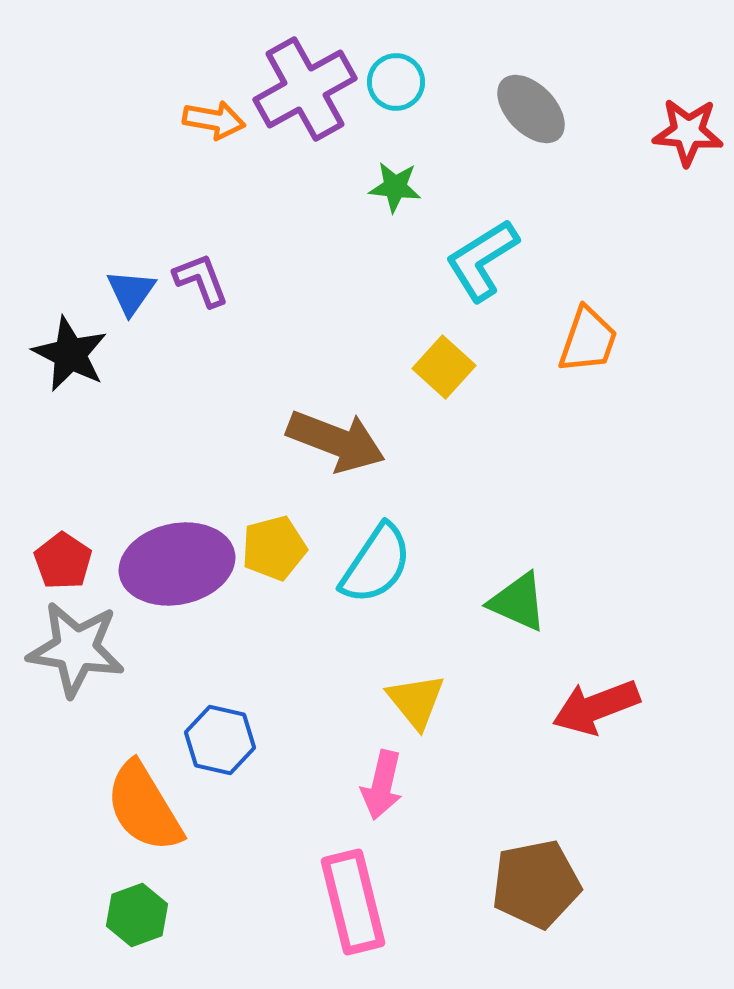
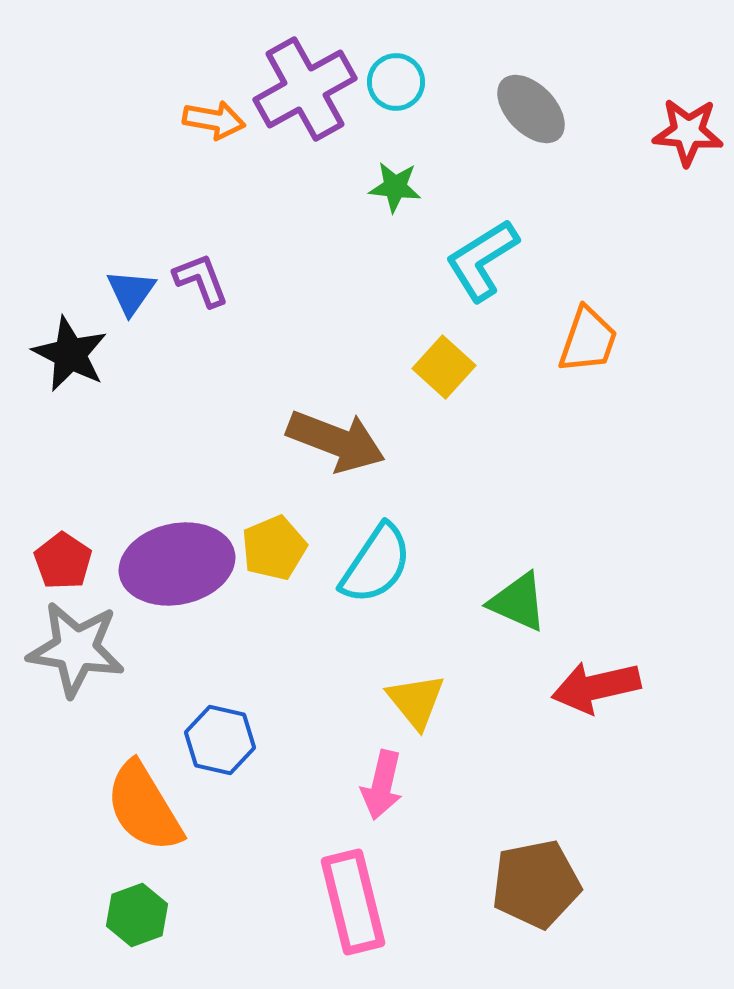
yellow pentagon: rotated 8 degrees counterclockwise
red arrow: moved 20 px up; rotated 8 degrees clockwise
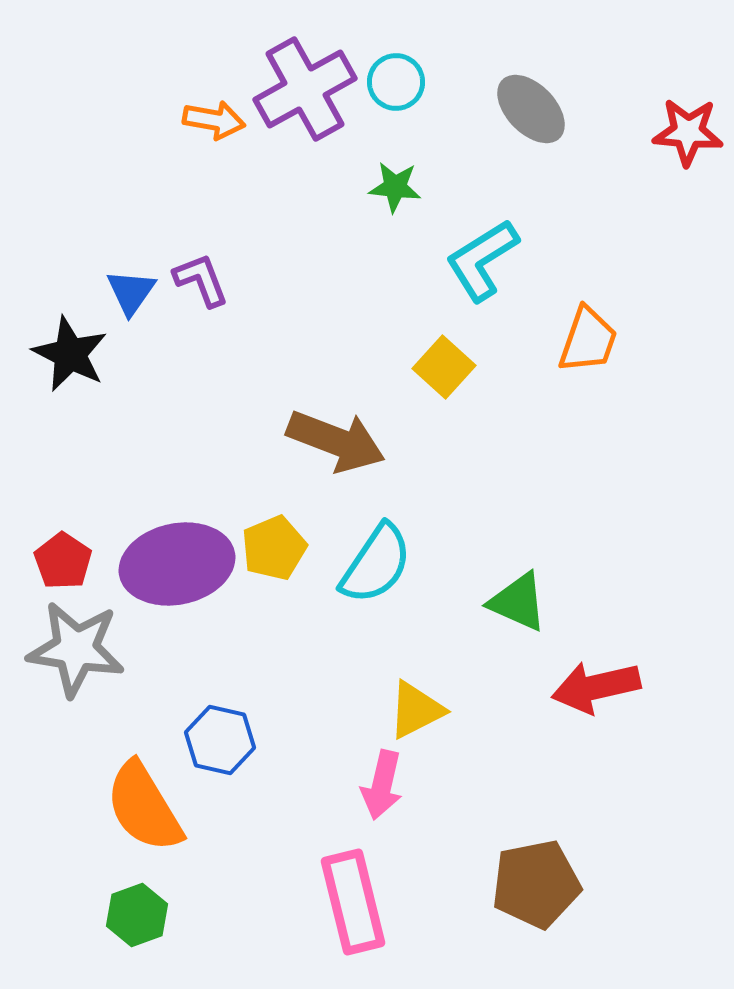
yellow triangle: moved 9 px down; rotated 42 degrees clockwise
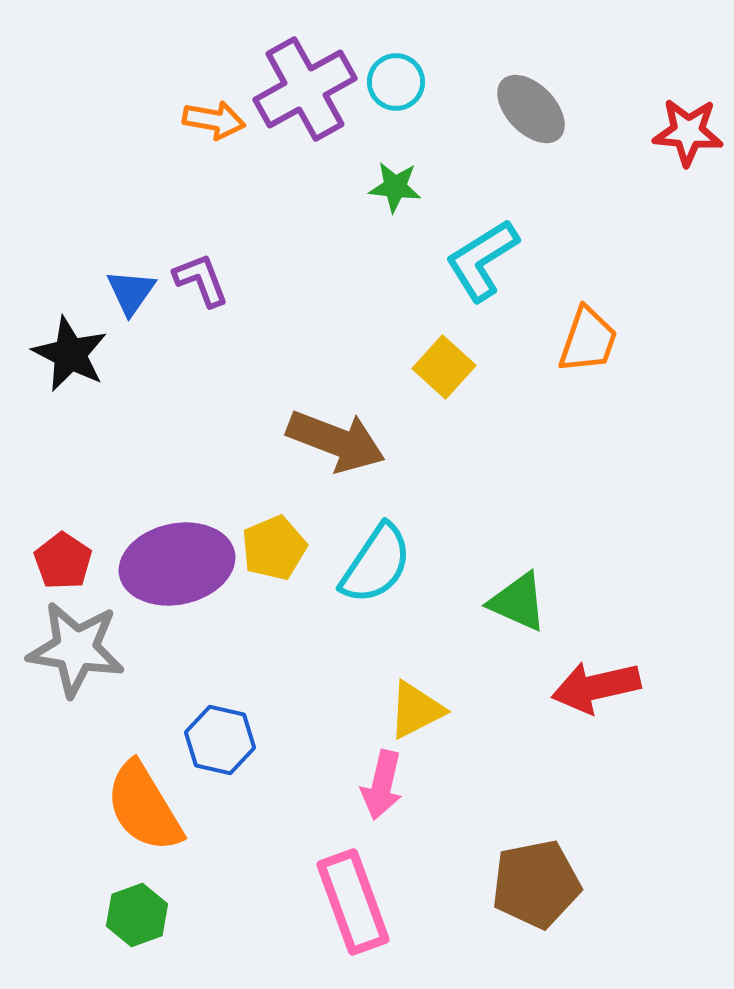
pink rectangle: rotated 6 degrees counterclockwise
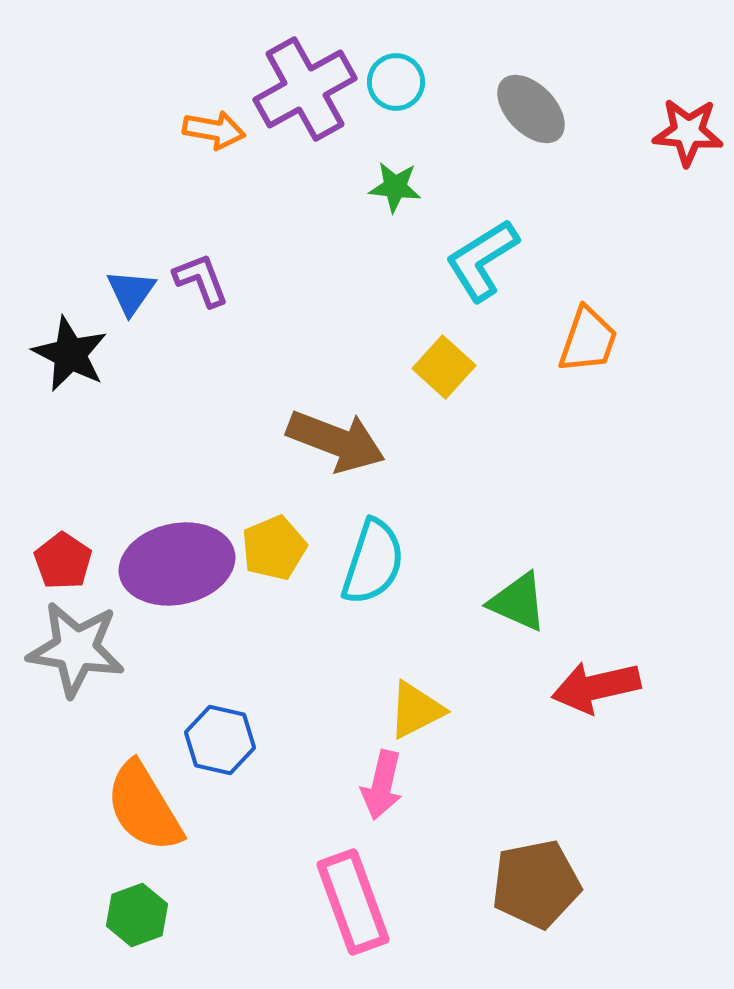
orange arrow: moved 10 px down
cyan semicircle: moved 3 px left, 2 px up; rotated 16 degrees counterclockwise
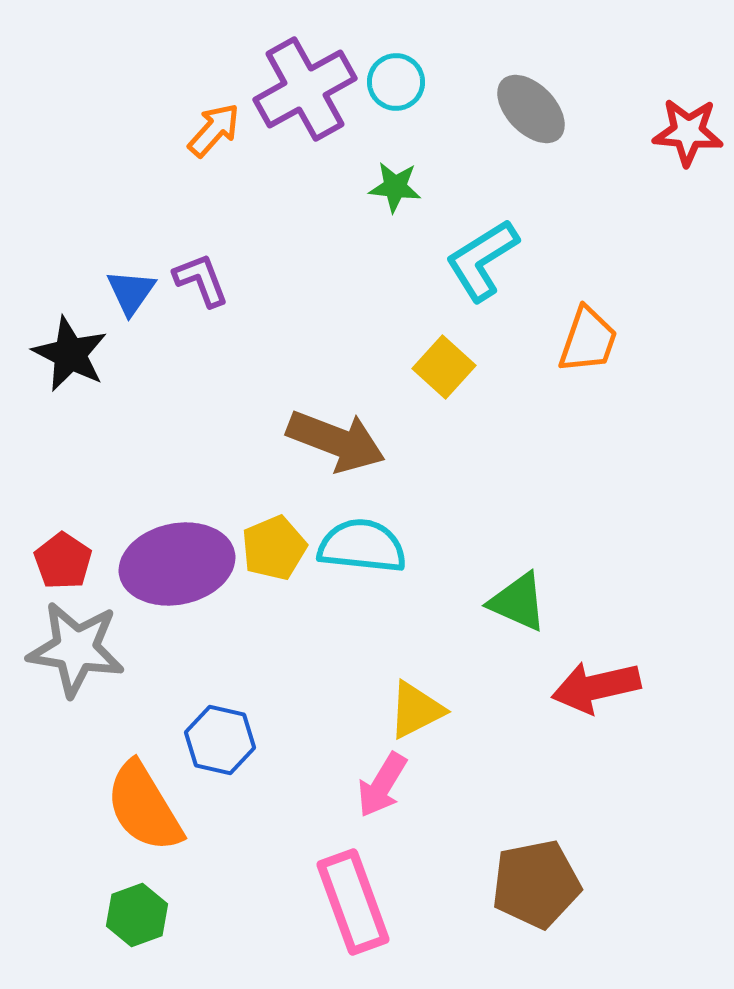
orange arrow: rotated 58 degrees counterclockwise
cyan semicircle: moved 11 px left, 16 px up; rotated 102 degrees counterclockwise
pink arrow: rotated 18 degrees clockwise
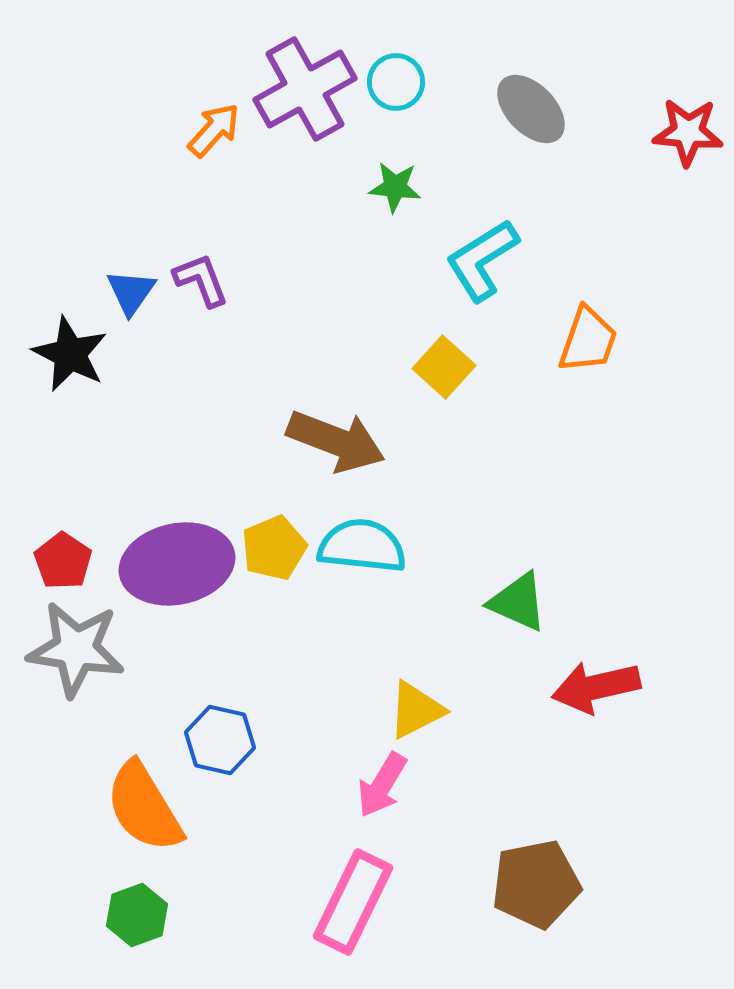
pink rectangle: rotated 46 degrees clockwise
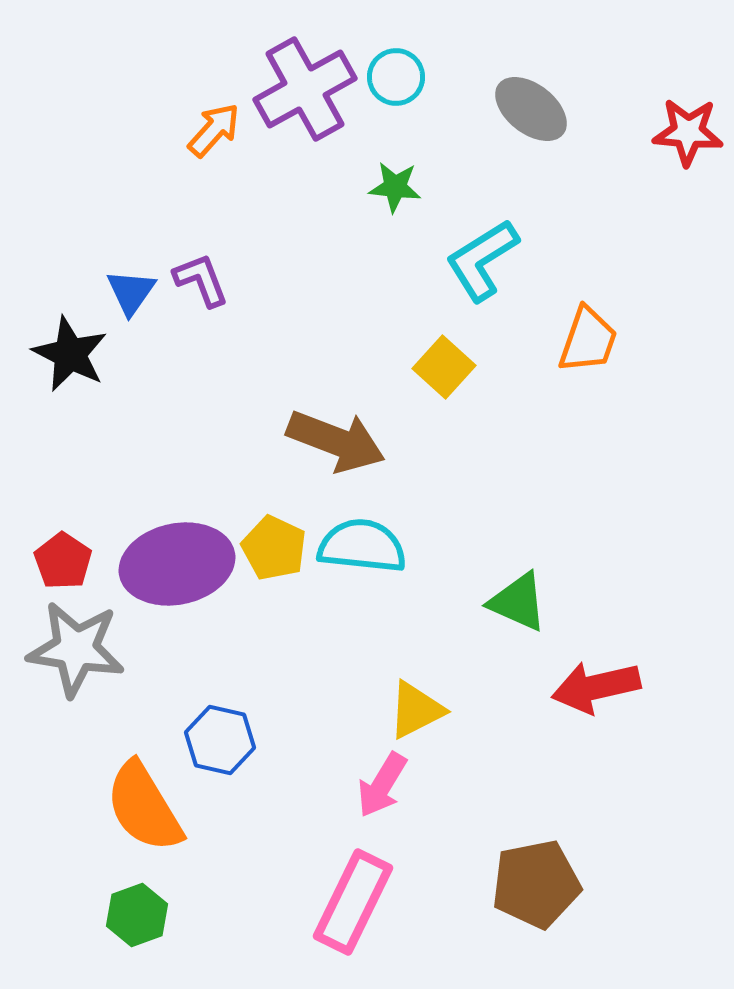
cyan circle: moved 5 px up
gray ellipse: rotated 8 degrees counterclockwise
yellow pentagon: rotated 24 degrees counterclockwise
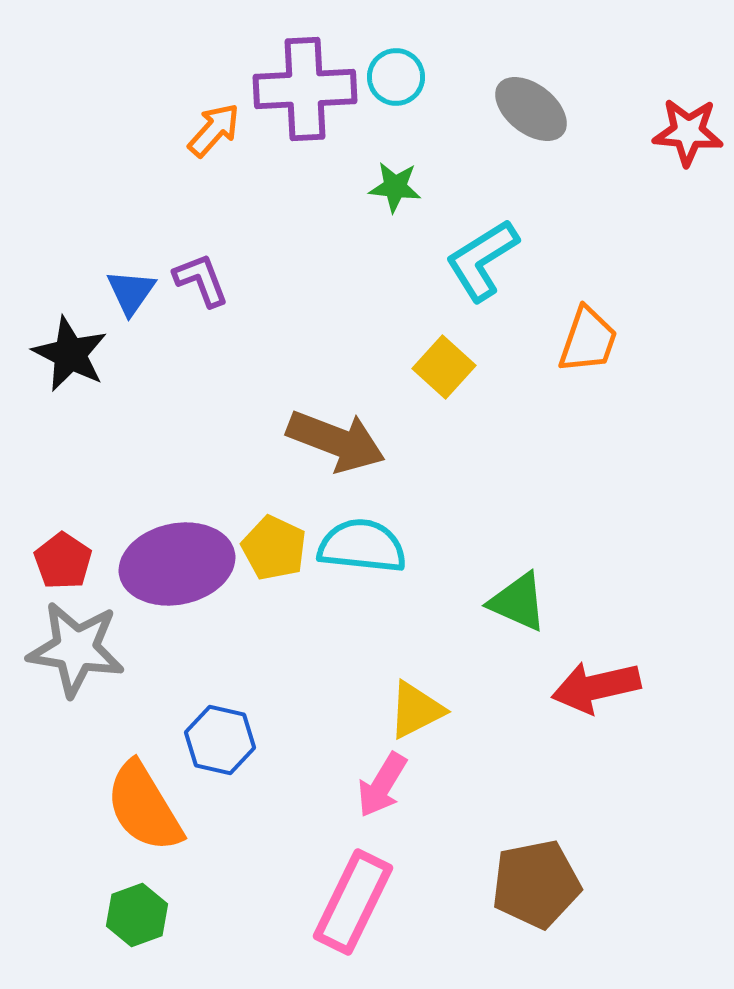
purple cross: rotated 26 degrees clockwise
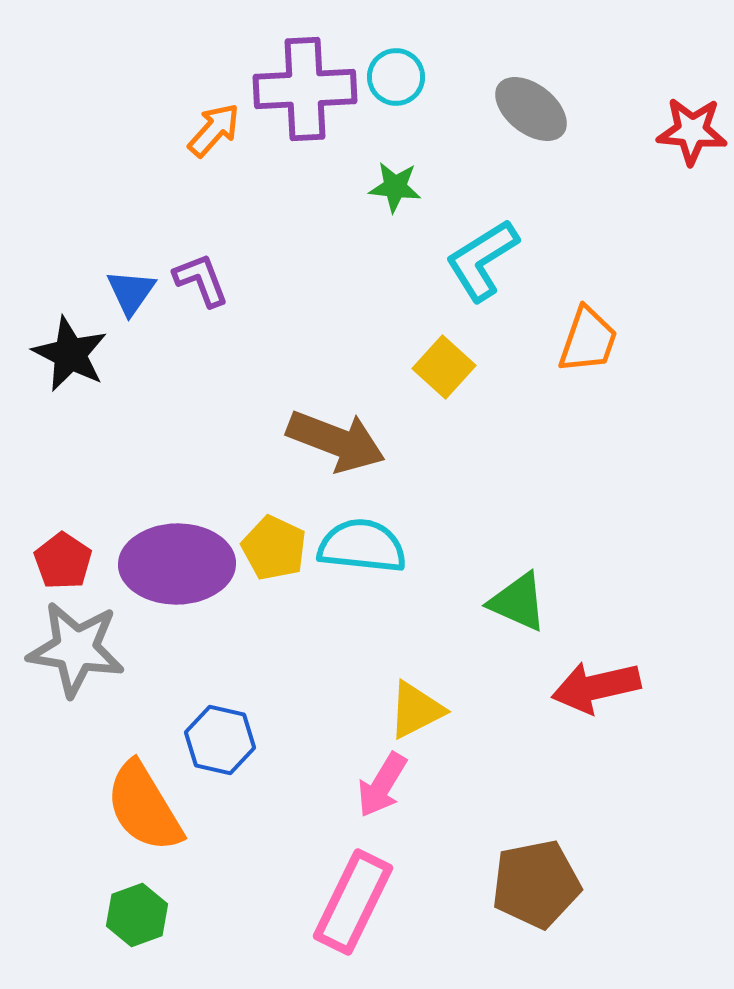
red star: moved 4 px right, 1 px up
purple ellipse: rotated 11 degrees clockwise
